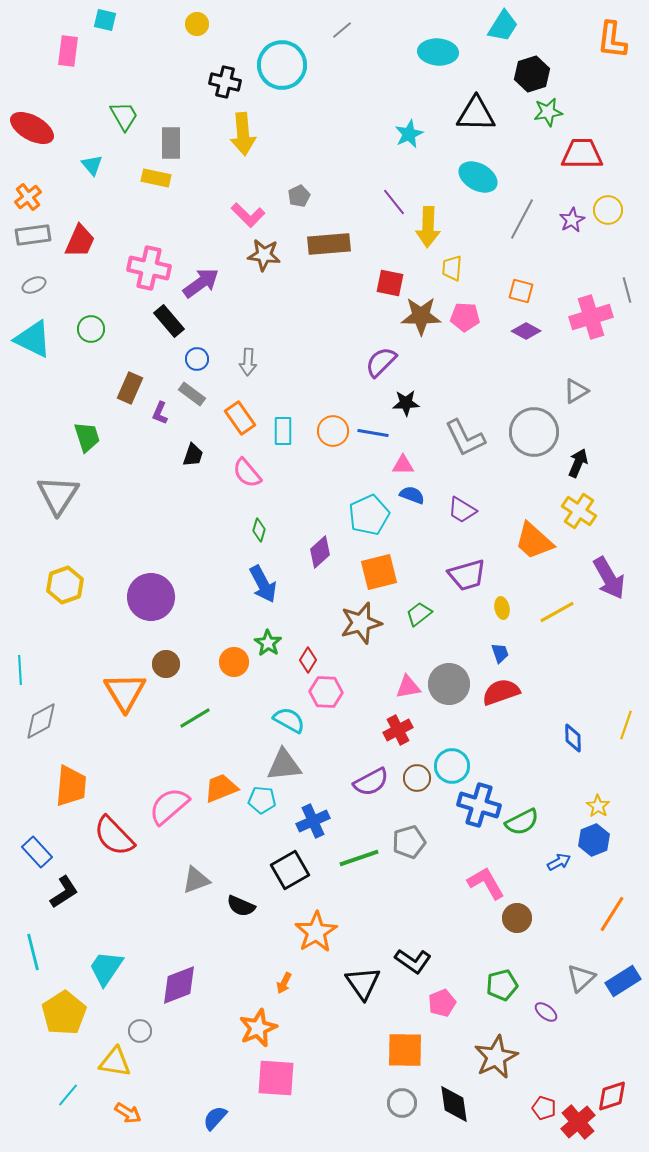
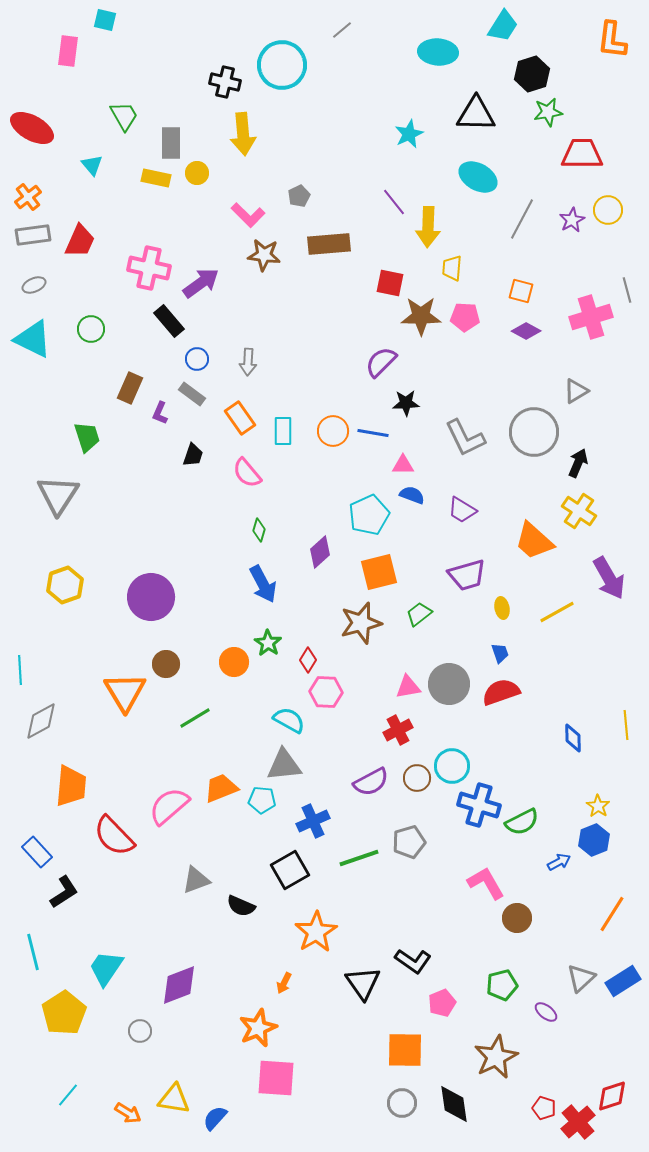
yellow circle at (197, 24): moved 149 px down
yellow line at (626, 725): rotated 24 degrees counterclockwise
yellow triangle at (115, 1062): moved 59 px right, 37 px down
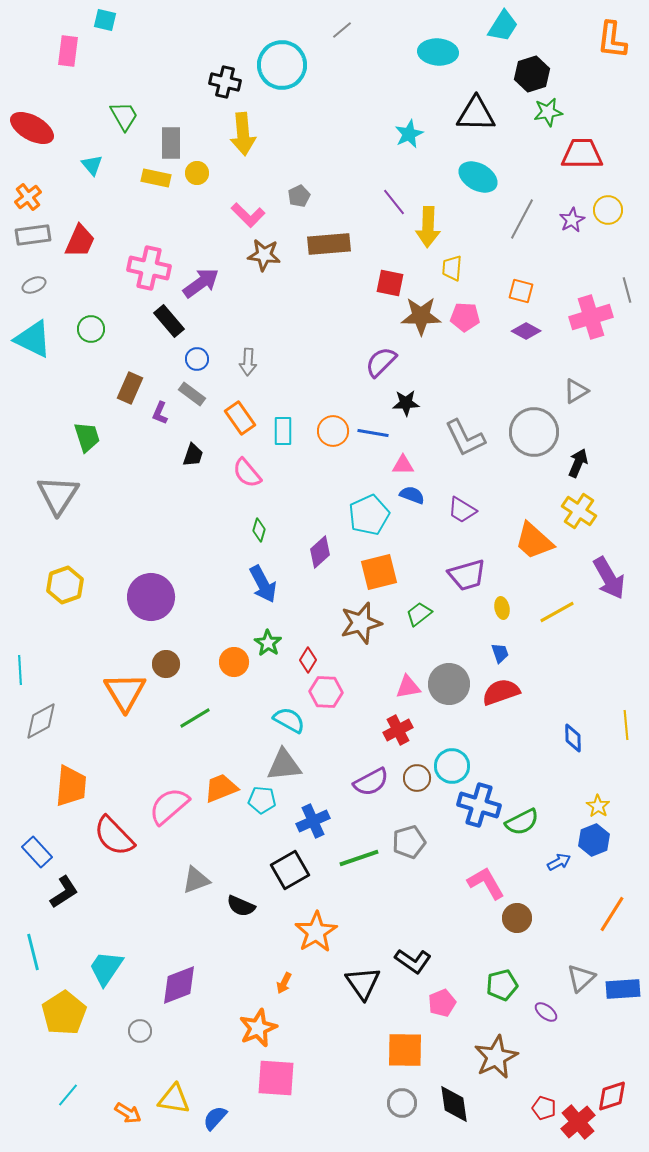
blue rectangle at (623, 981): moved 8 px down; rotated 28 degrees clockwise
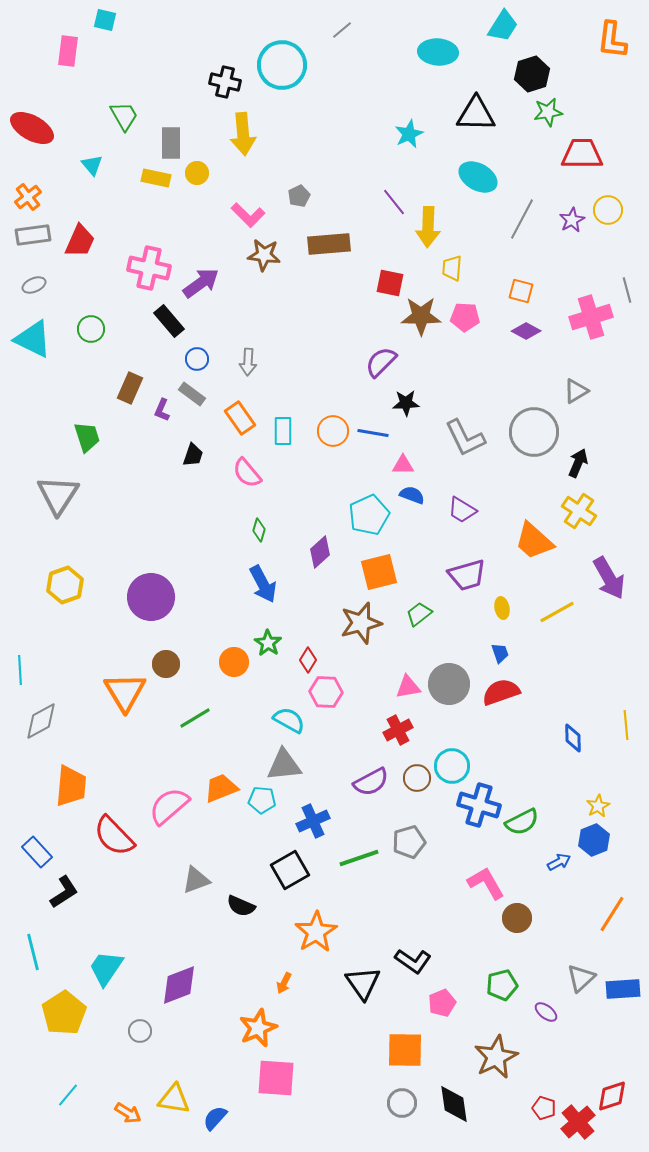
purple L-shape at (160, 413): moved 2 px right, 3 px up
yellow star at (598, 806): rotated 10 degrees clockwise
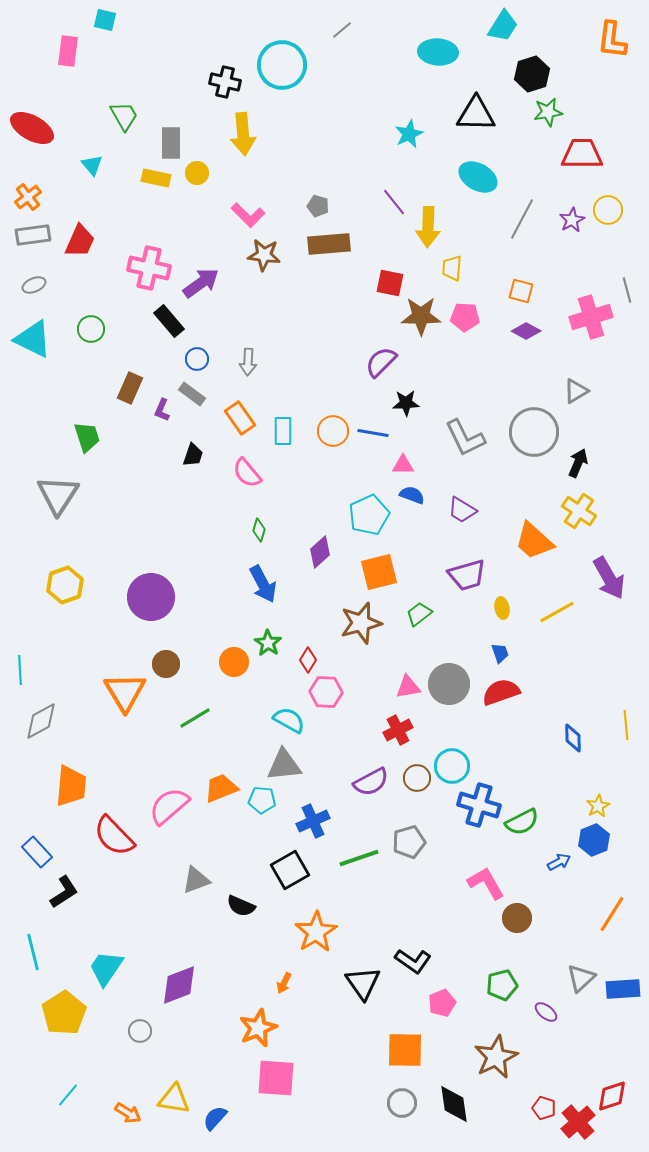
gray pentagon at (299, 196): moved 19 px right, 10 px down; rotated 30 degrees counterclockwise
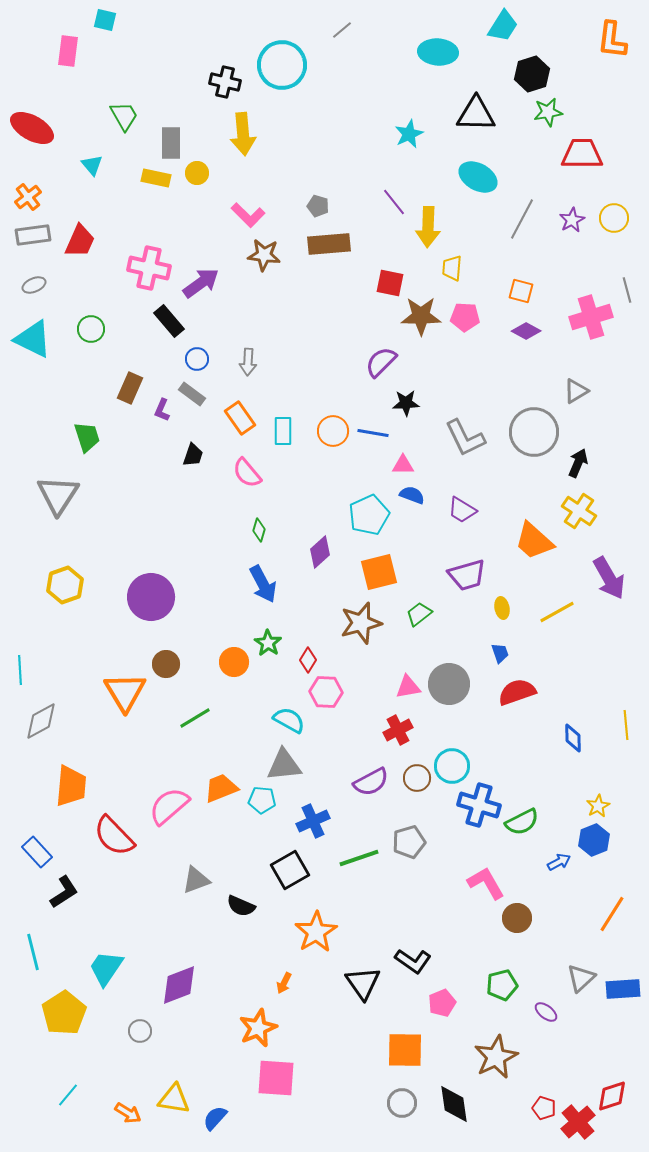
yellow circle at (608, 210): moved 6 px right, 8 px down
red semicircle at (501, 692): moved 16 px right
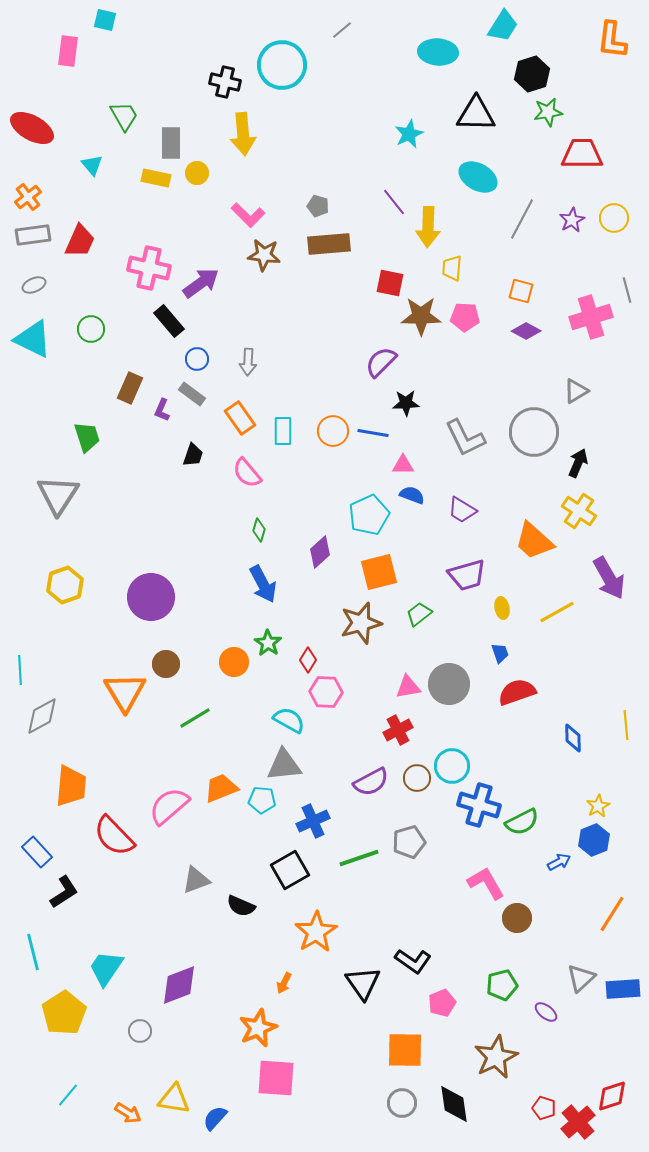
gray diamond at (41, 721): moved 1 px right, 5 px up
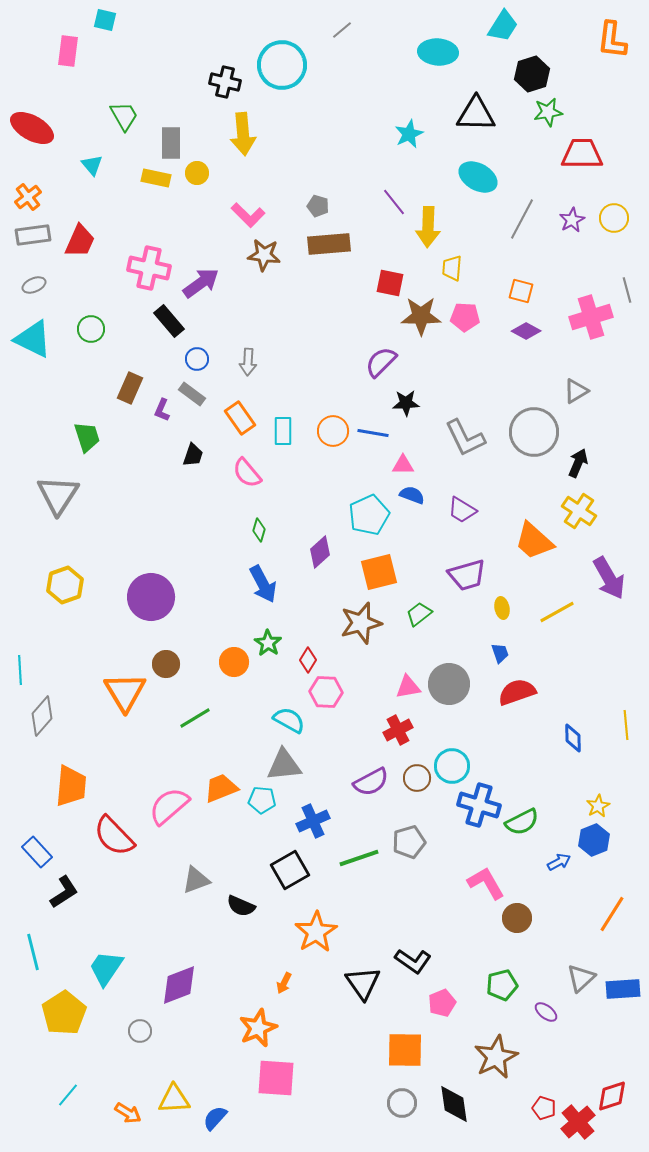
gray diamond at (42, 716): rotated 21 degrees counterclockwise
yellow triangle at (174, 1099): rotated 12 degrees counterclockwise
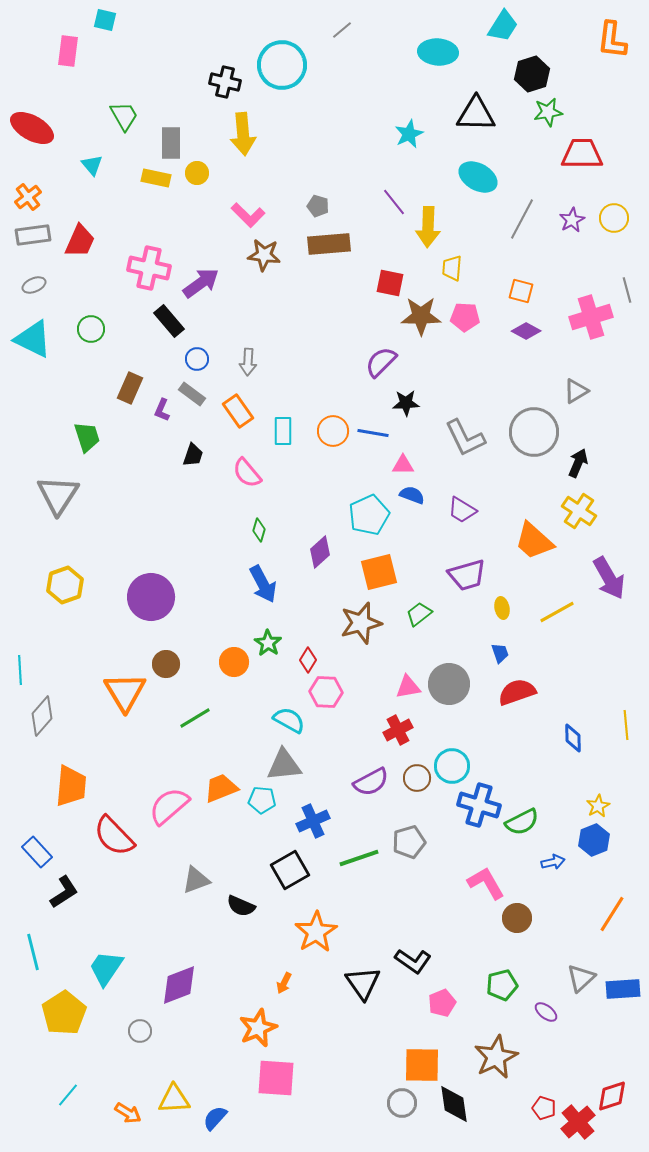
orange rectangle at (240, 418): moved 2 px left, 7 px up
blue arrow at (559, 862): moved 6 px left; rotated 15 degrees clockwise
orange square at (405, 1050): moved 17 px right, 15 px down
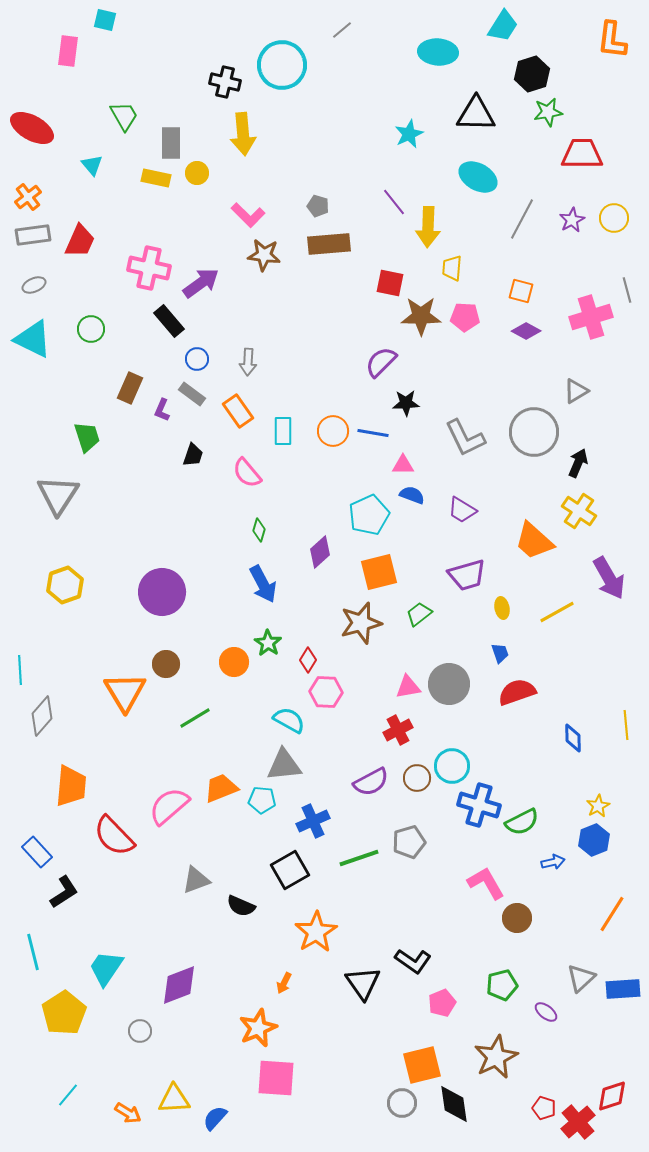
purple circle at (151, 597): moved 11 px right, 5 px up
orange square at (422, 1065): rotated 15 degrees counterclockwise
